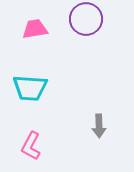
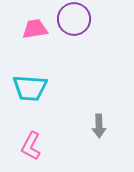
purple circle: moved 12 px left
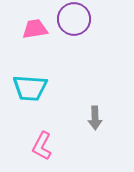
gray arrow: moved 4 px left, 8 px up
pink L-shape: moved 11 px right
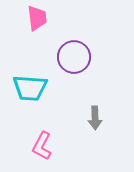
purple circle: moved 38 px down
pink trapezoid: moved 2 px right, 11 px up; rotated 92 degrees clockwise
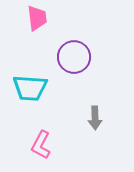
pink L-shape: moved 1 px left, 1 px up
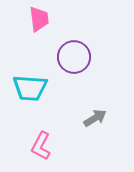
pink trapezoid: moved 2 px right, 1 px down
gray arrow: rotated 120 degrees counterclockwise
pink L-shape: moved 1 px down
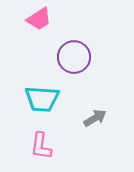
pink trapezoid: rotated 64 degrees clockwise
cyan trapezoid: moved 12 px right, 11 px down
pink L-shape: rotated 20 degrees counterclockwise
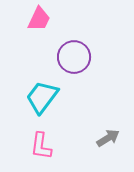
pink trapezoid: rotated 32 degrees counterclockwise
cyan trapezoid: moved 2 px up; rotated 123 degrees clockwise
gray arrow: moved 13 px right, 20 px down
